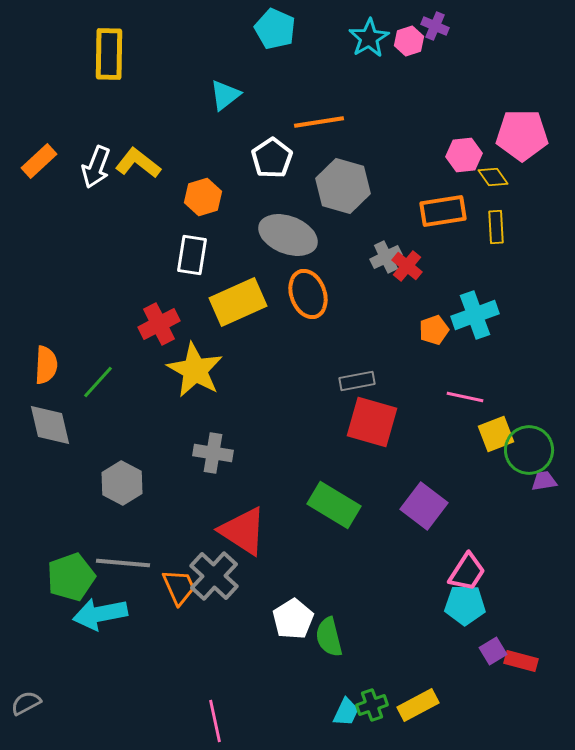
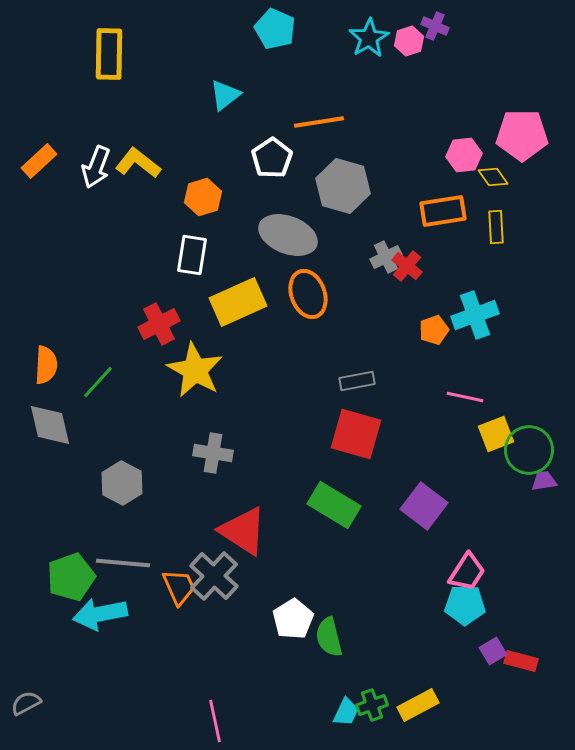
red square at (372, 422): moved 16 px left, 12 px down
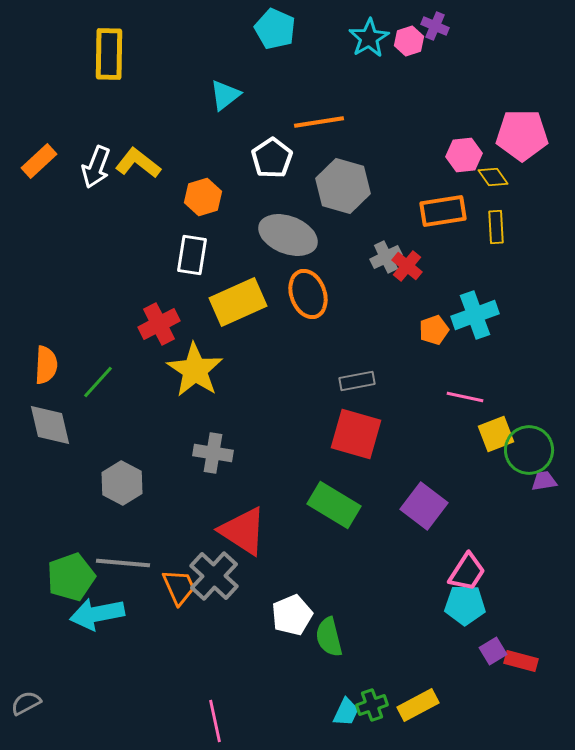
yellow star at (195, 370): rotated 4 degrees clockwise
cyan arrow at (100, 614): moved 3 px left
white pentagon at (293, 619): moved 1 px left, 4 px up; rotated 9 degrees clockwise
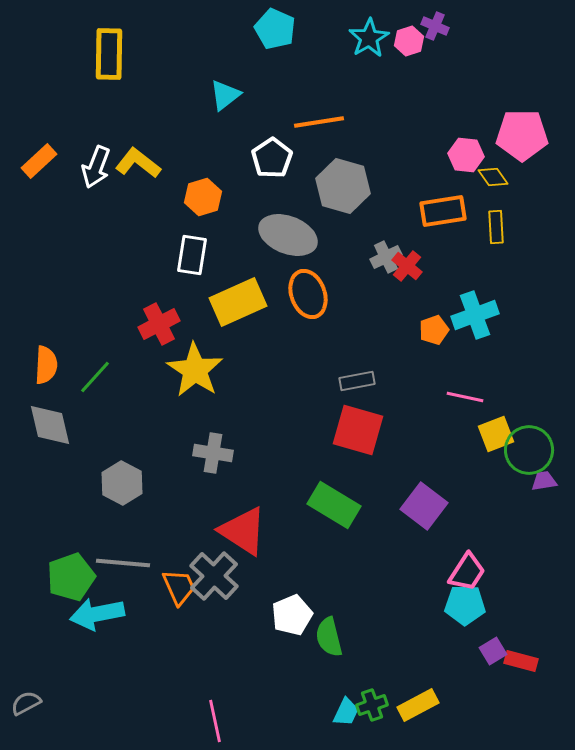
pink hexagon at (464, 155): moved 2 px right; rotated 12 degrees clockwise
green line at (98, 382): moved 3 px left, 5 px up
red square at (356, 434): moved 2 px right, 4 px up
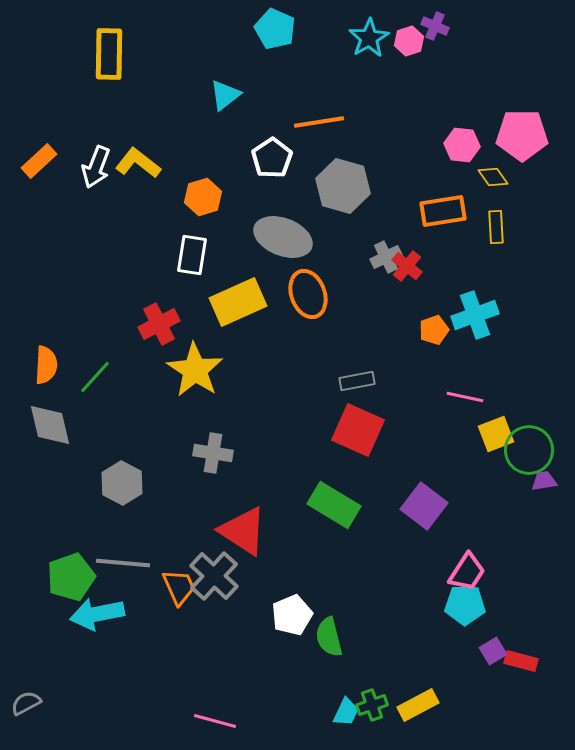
pink hexagon at (466, 155): moved 4 px left, 10 px up
gray ellipse at (288, 235): moved 5 px left, 2 px down
red square at (358, 430): rotated 8 degrees clockwise
pink line at (215, 721): rotated 63 degrees counterclockwise
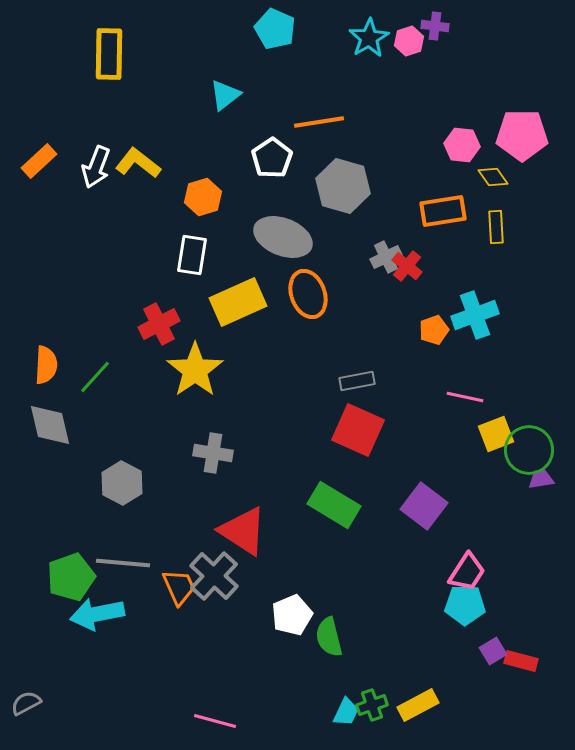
purple cross at (435, 26): rotated 16 degrees counterclockwise
yellow star at (195, 370): rotated 4 degrees clockwise
purple trapezoid at (544, 481): moved 3 px left, 2 px up
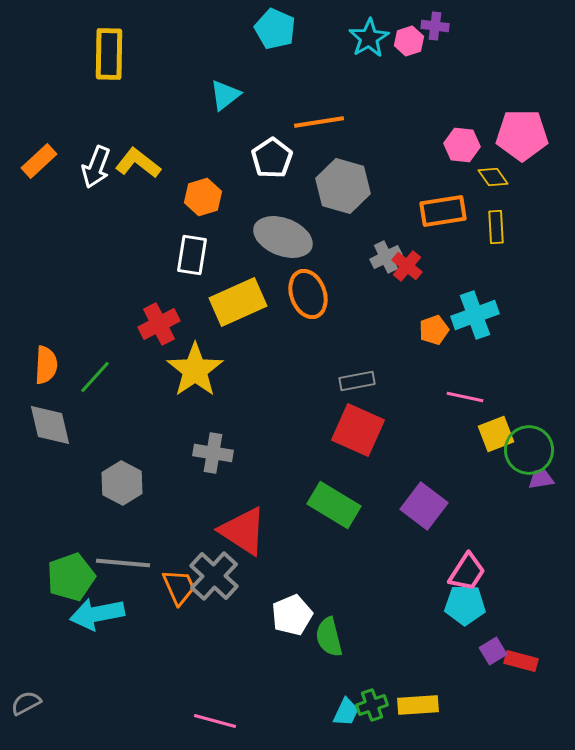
yellow rectangle at (418, 705): rotated 24 degrees clockwise
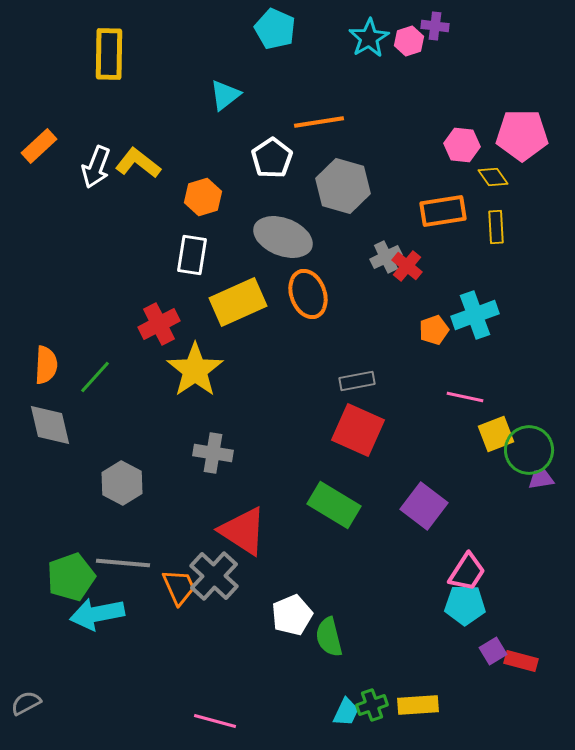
orange rectangle at (39, 161): moved 15 px up
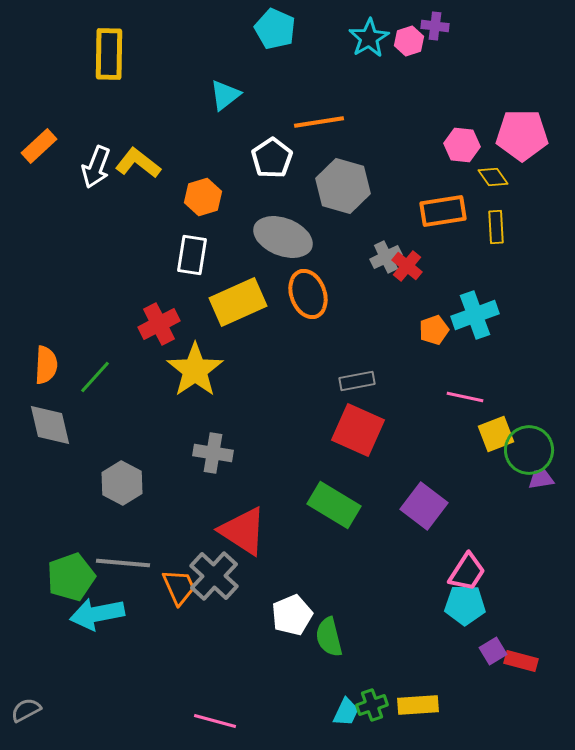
gray semicircle at (26, 703): moved 7 px down
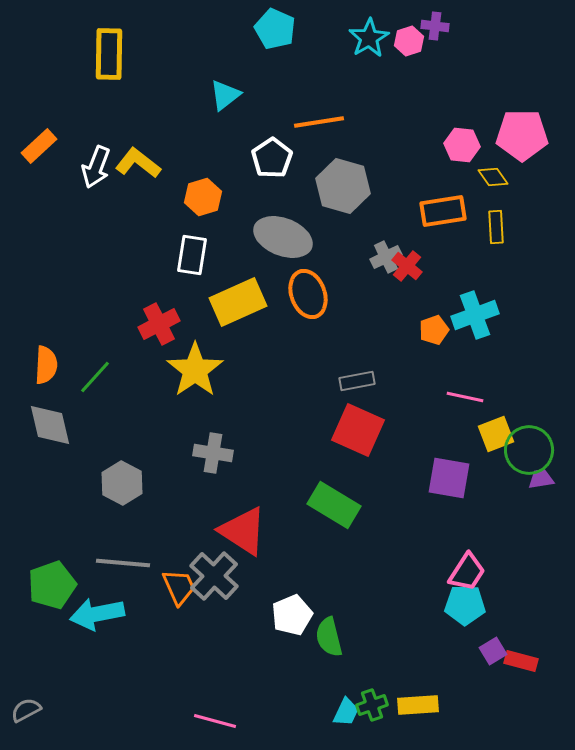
purple square at (424, 506): moved 25 px right, 28 px up; rotated 27 degrees counterclockwise
green pentagon at (71, 577): moved 19 px left, 8 px down
